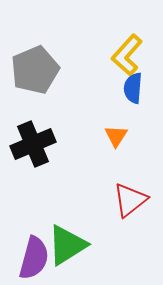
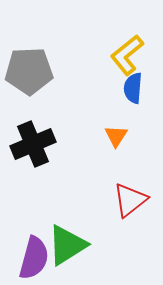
yellow L-shape: rotated 9 degrees clockwise
gray pentagon: moved 6 px left, 1 px down; rotated 21 degrees clockwise
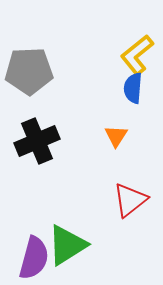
yellow L-shape: moved 10 px right
black cross: moved 4 px right, 3 px up
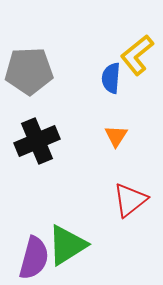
blue semicircle: moved 22 px left, 10 px up
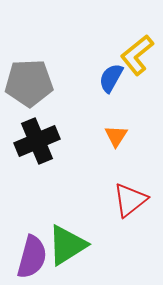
gray pentagon: moved 12 px down
blue semicircle: rotated 24 degrees clockwise
purple semicircle: moved 2 px left, 1 px up
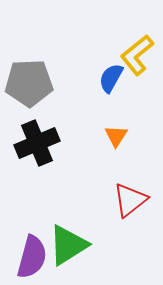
black cross: moved 2 px down
green triangle: moved 1 px right
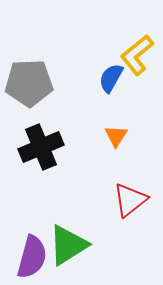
black cross: moved 4 px right, 4 px down
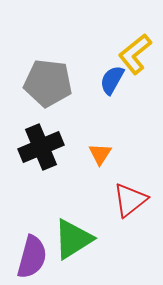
yellow L-shape: moved 2 px left, 1 px up
blue semicircle: moved 1 px right, 2 px down
gray pentagon: moved 19 px right; rotated 9 degrees clockwise
orange triangle: moved 16 px left, 18 px down
green triangle: moved 5 px right, 6 px up
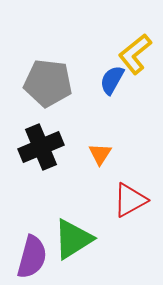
red triangle: rotated 9 degrees clockwise
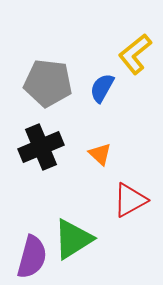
blue semicircle: moved 10 px left, 8 px down
orange triangle: rotated 20 degrees counterclockwise
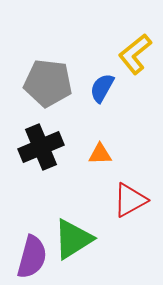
orange triangle: rotated 45 degrees counterclockwise
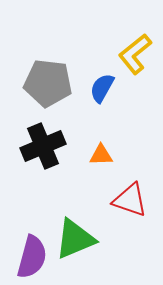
black cross: moved 2 px right, 1 px up
orange triangle: moved 1 px right, 1 px down
red triangle: rotated 48 degrees clockwise
green triangle: moved 2 px right; rotated 9 degrees clockwise
